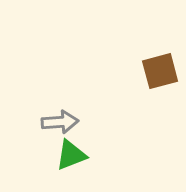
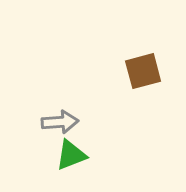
brown square: moved 17 px left
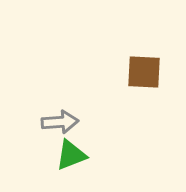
brown square: moved 1 px right, 1 px down; rotated 18 degrees clockwise
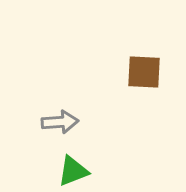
green triangle: moved 2 px right, 16 px down
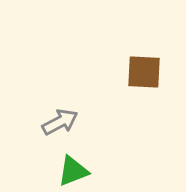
gray arrow: rotated 24 degrees counterclockwise
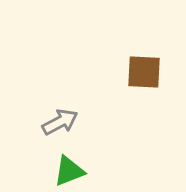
green triangle: moved 4 px left
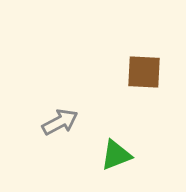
green triangle: moved 47 px right, 16 px up
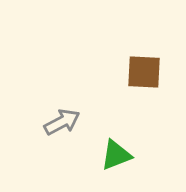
gray arrow: moved 2 px right
